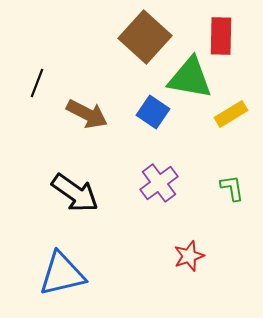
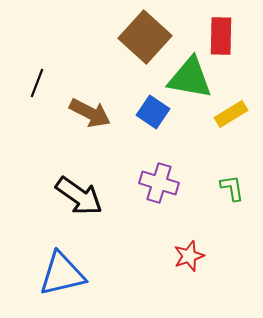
brown arrow: moved 3 px right, 1 px up
purple cross: rotated 36 degrees counterclockwise
black arrow: moved 4 px right, 3 px down
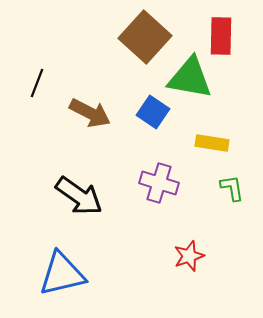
yellow rectangle: moved 19 px left, 29 px down; rotated 40 degrees clockwise
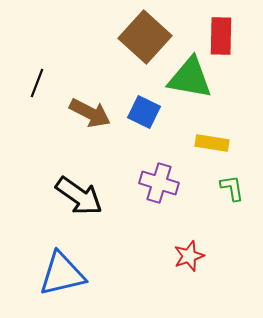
blue square: moved 9 px left; rotated 8 degrees counterclockwise
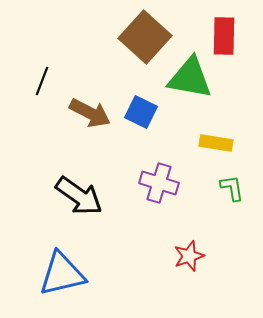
red rectangle: moved 3 px right
black line: moved 5 px right, 2 px up
blue square: moved 3 px left
yellow rectangle: moved 4 px right
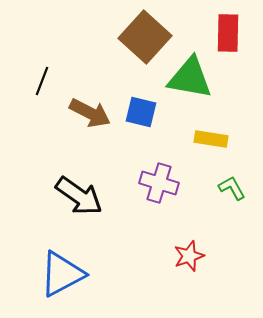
red rectangle: moved 4 px right, 3 px up
blue square: rotated 12 degrees counterclockwise
yellow rectangle: moved 5 px left, 4 px up
green L-shape: rotated 20 degrees counterclockwise
blue triangle: rotated 15 degrees counterclockwise
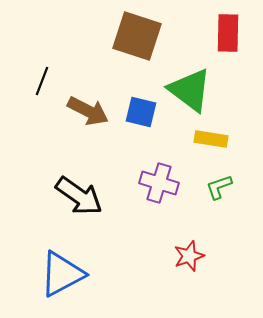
brown square: moved 8 px left, 1 px up; rotated 24 degrees counterclockwise
green triangle: moved 12 px down; rotated 27 degrees clockwise
brown arrow: moved 2 px left, 2 px up
green L-shape: moved 13 px left, 1 px up; rotated 80 degrees counterclockwise
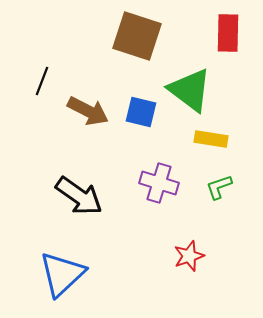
blue triangle: rotated 15 degrees counterclockwise
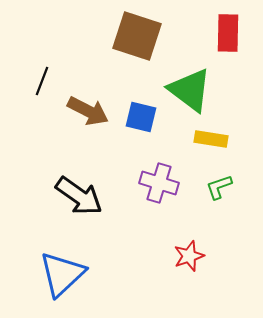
blue square: moved 5 px down
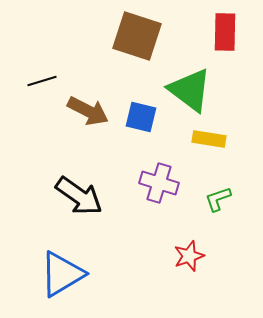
red rectangle: moved 3 px left, 1 px up
black line: rotated 52 degrees clockwise
yellow rectangle: moved 2 px left
green L-shape: moved 1 px left, 12 px down
blue triangle: rotated 12 degrees clockwise
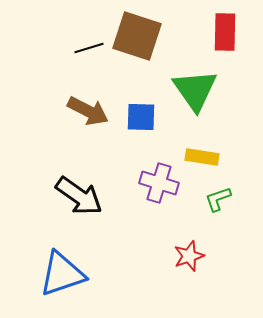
black line: moved 47 px right, 33 px up
green triangle: moved 5 px right; rotated 18 degrees clockwise
blue square: rotated 12 degrees counterclockwise
yellow rectangle: moved 7 px left, 18 px down
blue triangle: rotated 12 degrees clockwise
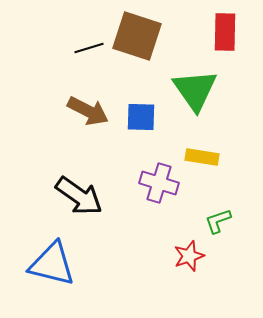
green L-shape: moved 22 px down
blue triangle: moved 10 px left, 10 px up; rotated 33 degrees clockwise
